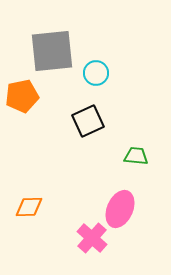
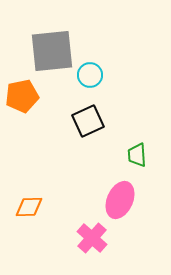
cyan circle: moved 6 px left, 2 px down
green trapezoid: moved 1 px right, 1 px up; rotated 100 degrees counterclockwise
pink ellipse: moved 9 px up
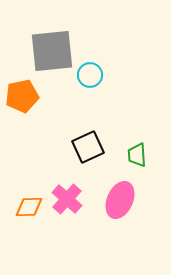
black square: moved 26 px down
pink cross: moved 25 px left, 39 px up
